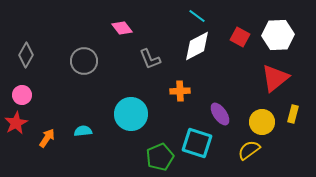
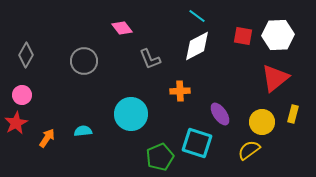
red square: moved 3 px right, 1 px up; rotated 18 degrees counterclockwise
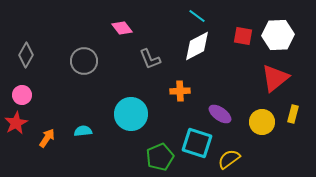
purple ellipse: rotated 20 degrees counterclockwise
yellow semicircle: moved 20 px left, 9 px down
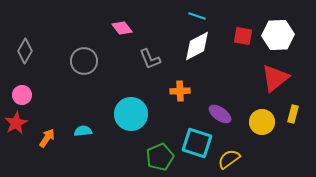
cyan line: rotated 18 degrees counterclockwise
gray diamond: moved 1 px left, 4 px up
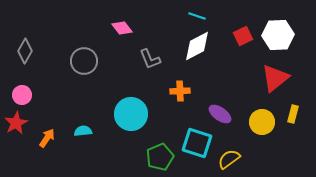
red square: rotated 36 degrees counterclockwise
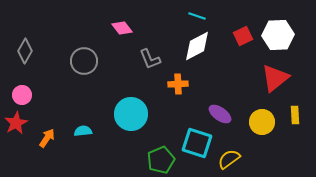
orange cross: moved 2 px left, 7 px up
yellow rectangle: moved 2 px right, 1 px down; rotated 18 degrees counterclockwise
green pentagon: moved 1 px right, 3 px down
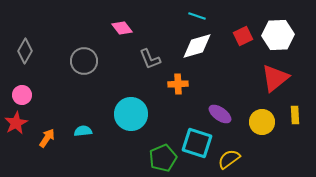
white diamond: rotated 12 degrees clockwise
green pentagon: moved 2 px right, 2 px up
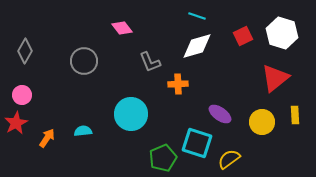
white hexagon: moved 4 px right, 2 px up; rotated 20 degrees clockwise
gray L-shape: moved 3 px down
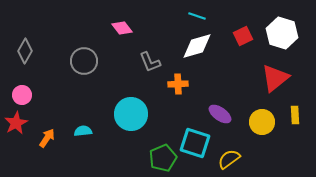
cyan square: moved 2 px left
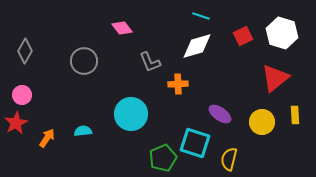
cyan line: moved 4 px right
yellow semicircle: rotated 40 degrees counterclockwise
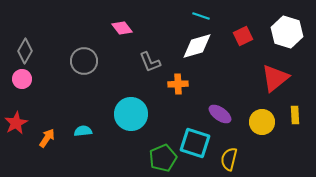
white hexagon: moved 5 px right, 1 px up
pink circle: moved 16 px up
